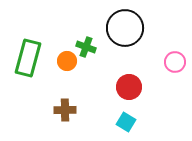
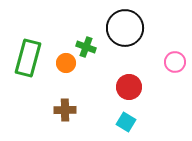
orange circle: moved 1 px left, 2 px down
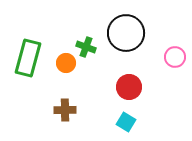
black circle: moved 1 px right, 5 px down
pink circle: moved 5 px up
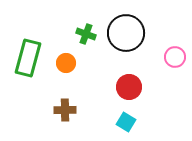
green cross: moved 13 px up
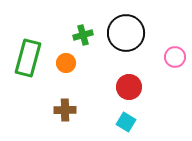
green cross: moved 3 px left, 1 px down; rotated 36 degrees counterclockwise
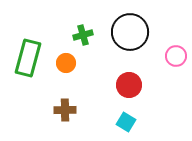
black circle: moved 4 px right, 1 px up
pink circle: moved 1 px right, 1 px up
red circle: moved 2 px up
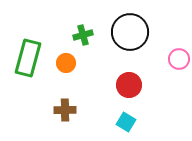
pink circle: moved 3 px right, 3 px down
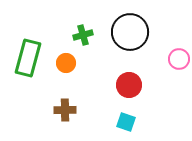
cyan square: rotated 12 degrees counterclockwise
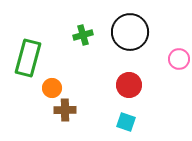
orange circle: moved 14 px left, 25 px down
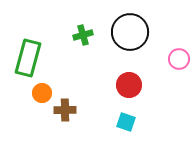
orange circle: moved 10 px left, 5 px down
